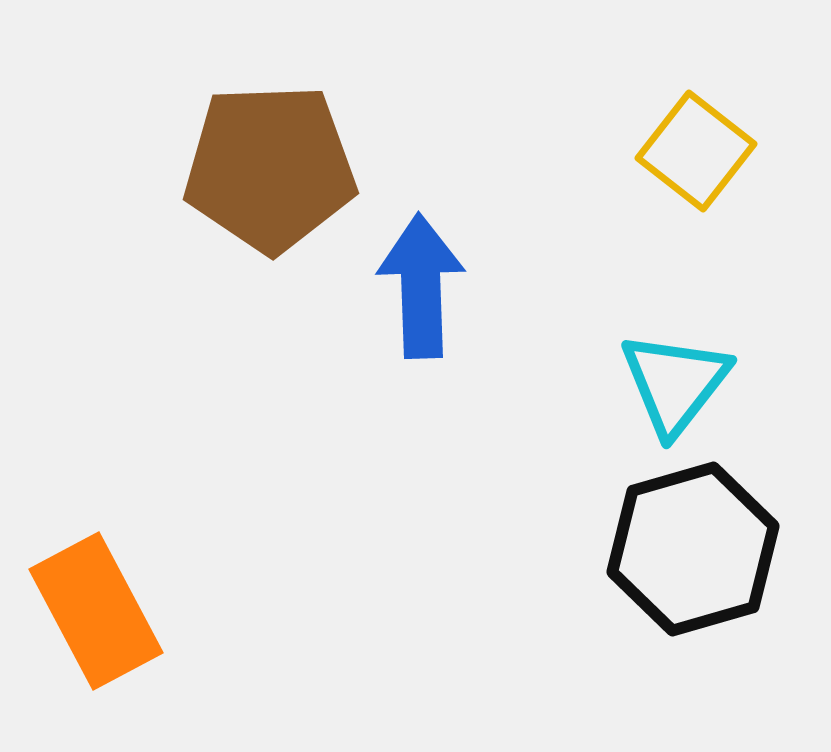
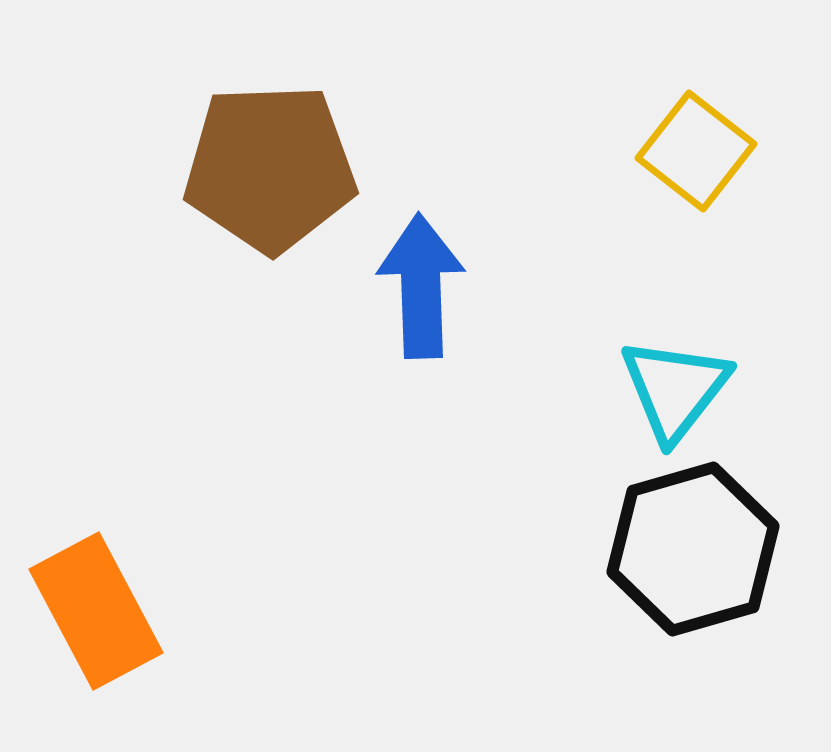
cyan triangle: moved 6 px down
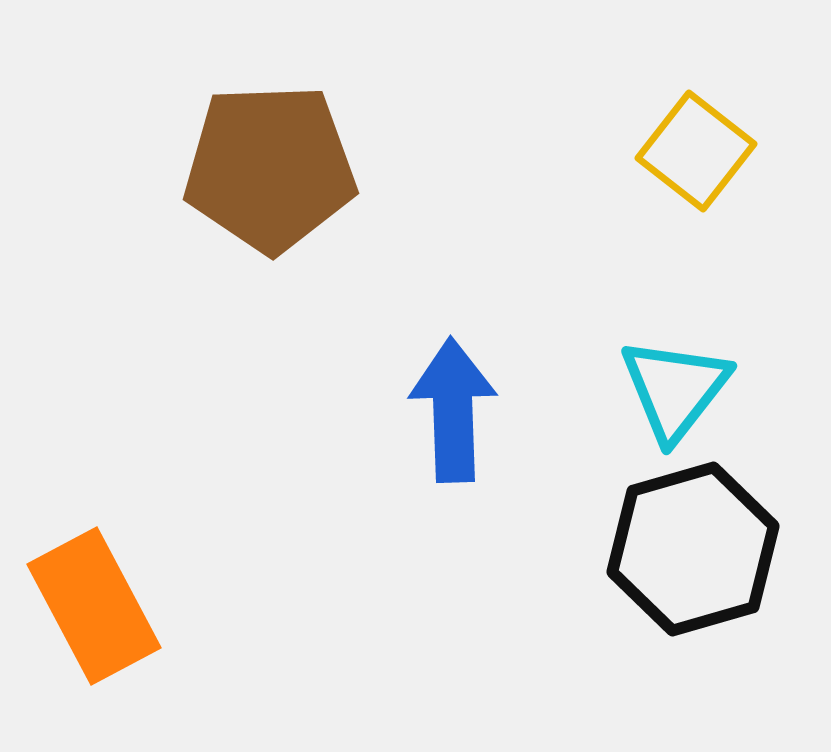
blue arrow: moved 32 px right, 124 px down
orange rectangle: moved 2 px left, 5 px up
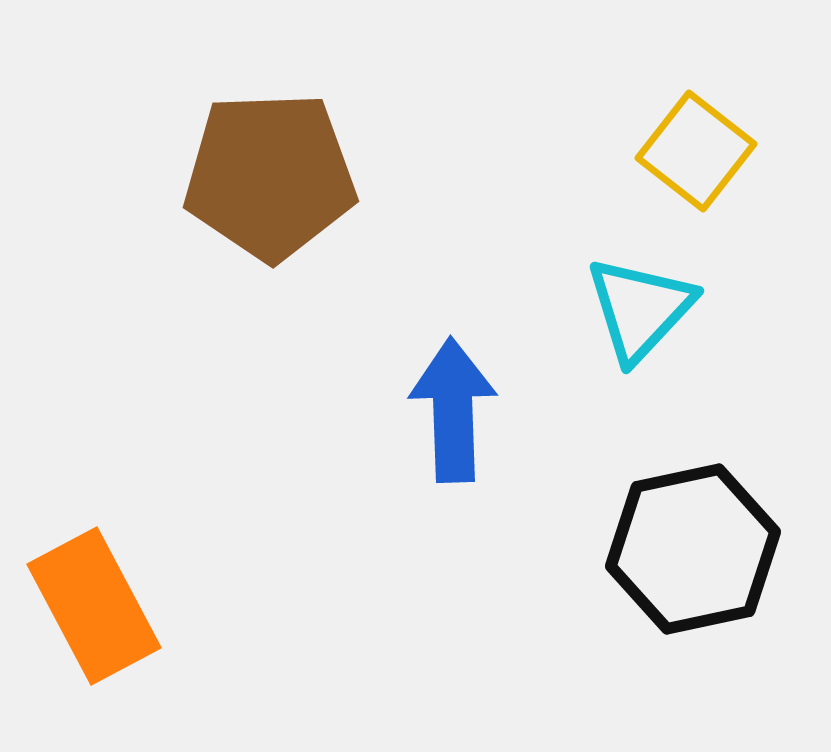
brown pentagon: moved 8 px down
cyan triangle: moved 35 px left, 80 px up; rotated 5 degrees clockwise
black hexagon: rotated 4 degrees clockwise
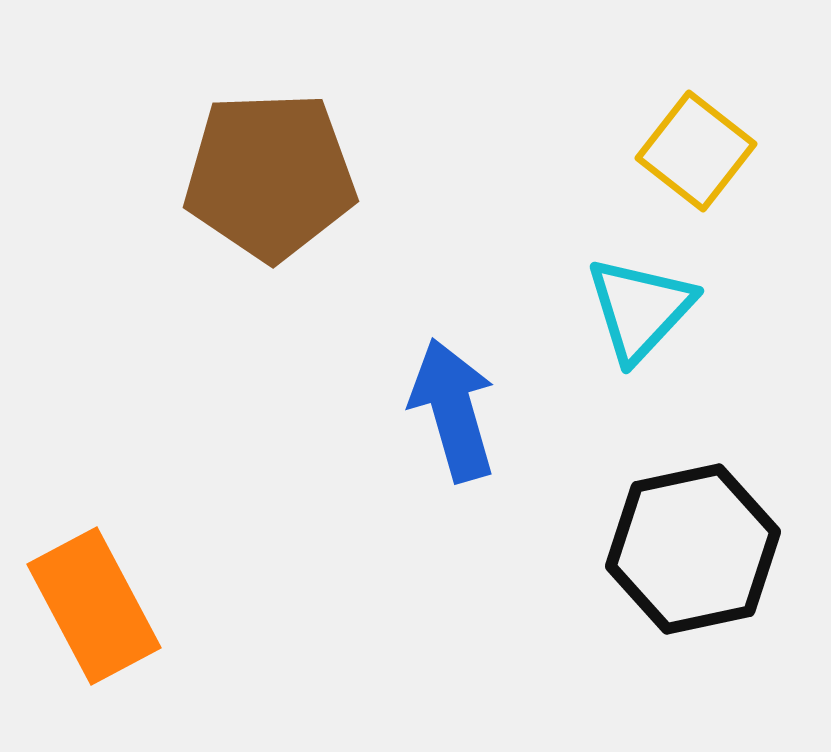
blue arrow: rotated 14 degrees counterclockwise
